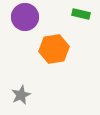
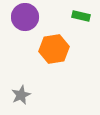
green rectangle: moved 2 px down
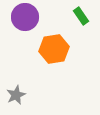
green rectangle: rotated 42 degrees clockwise
gray star: moved 5 px left
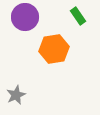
green rectangle: moved 3 px left
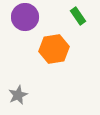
gray star: moved 2 px right
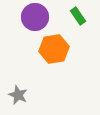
purple circle: moved 10 px right
gray star: rotated 24 degrees counterclockwise
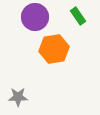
gray star: moved 2 px down; rotated 24 degrees counterclockwise
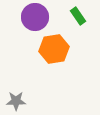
gray star: moved 2 px left, 4 px down
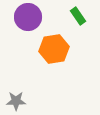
purple circle: moved 7 px left
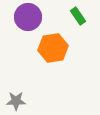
orange hexagon: moved 1 px left, 1 px up
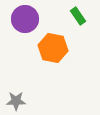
purple circle: moved 3 px left, 2 px down
orange hexagon: rotated 20 degrees clockwise
